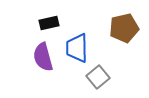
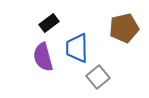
black rectangle: rotated 24 degrees counterclockwise
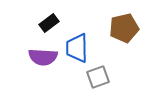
purple semicircle: rotated 72 degrees counterclockwise
gray square: rotated 20 degrees clockwise
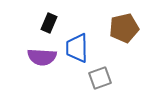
black rectangle: rotated 30 degrees counterclockwise
purple semicircle: moved 1 px left
gray square: moved 2 px right, 1 px down
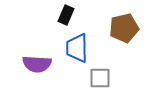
black rectangle: moved 17 px right, 8 px up
purple semicircle: moved 5 px left, 7 px down
gray square: rotated 20 degrees clockwise
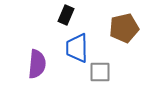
purple semicircle: rotated 88 degrees counterclockwise
gray square: moved 6 px up
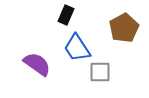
brown pentagon: rotated 16 degrees counterclockwise
blue trapezoid: rotated 32 degrees counterclockwise
purple semicircle: rotated 60 degrees counterclockwise
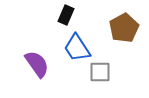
purple semicircle: rotated 20 degrees clockwise
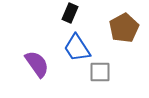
black rectangle: moved 4 px right, 2 px up
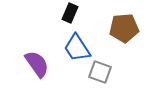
brown pentagon: rotated 24 degrees clockwise
gray square: rotated 20 degrees clockwise
